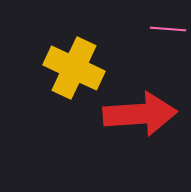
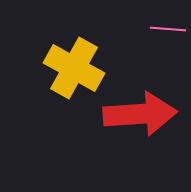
yellow cross: rotated 4 degrees clockwise
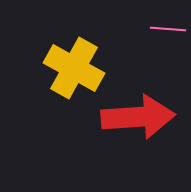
red arrow: moved 2 px left, 3 px down
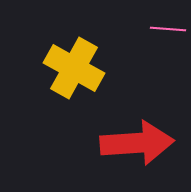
red arrow: moved 1 px left, 26 px down
